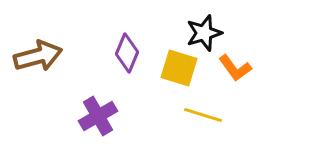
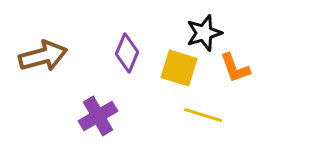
brown arrow: moved 5 px right
orange L-shape: rotated 16 degrees clockwise
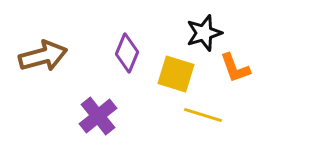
yellow square: moved 3 px left, 6 px down
purple cross: rotated 9 degrees counterclockwise
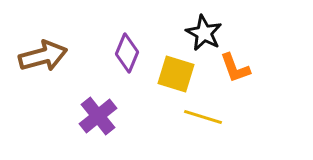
black star: rotated 27 degrees counterclockwise
yellow line: moved 2 px down
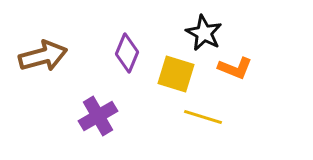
orange L-shape: rotated 48 degrees counterclockwise
purple cross: rotated 9 degrees clockwise
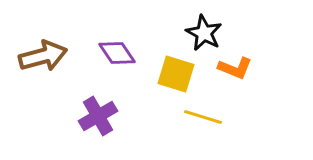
purple diamond: moved 10 px left; rotated 57 degrees counterclockwise
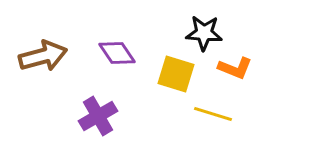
black star: rotated 24 degrees counterclockwise
yellow line: moved 10 px right, 3 px up
